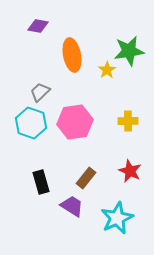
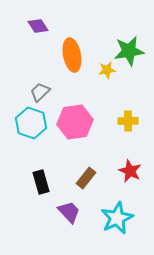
purple diamond: rotated 45 degrees clockwise
yellow star: rotated 24 degrees clockwise
purple trapezoid: moved 3 px left, 6 px down; rotated 15 degrees clockwise
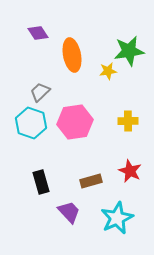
purple diamond: moved 7 px down
yellow star: moved 1 px right, 1 px down
brown rectangle: moved 5 px right, 3 px down; rotated 35 degrees clockwise
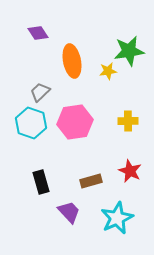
orange ellipse: moved 6 px down
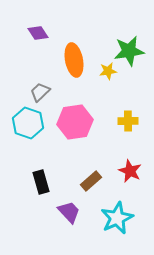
orange ellipse: moved 2 px right, 1 px up
cyan hexagon: moved 3 px left
brown rectangle: rotated 25 degrees counterclockwise
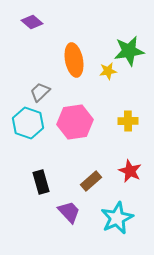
purple diamond: moved 6 px left, 11 px up; rotated 15 degrees counterclockwise
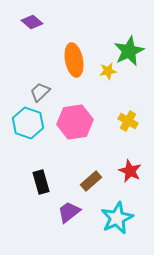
green star: rotated 16 degrees counterclockwise
yellow cross: rotated 30 degrees clockwise
purple trapezoid: rotated 85 degrees counterclockwise
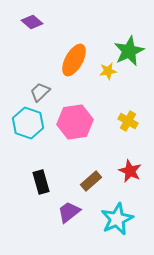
orange ellipse: rotated 40 degrees clockwise
cyan star: moved 1 px down
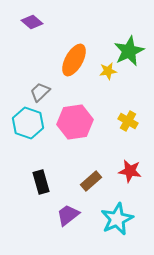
red star: rotated 15 degrees counterclockwise
purple trapezoid: moved 1 px left, 3 px down
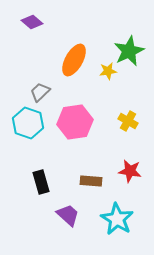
brown rectangle: rotated 45 degrees clockwise
purple trapezoid: rotated 80 degrees clockwise
cyan star: rotated 16 degrees counterclockwise
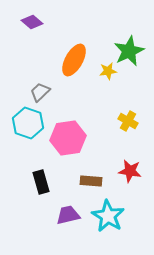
pink hexagon: moved 7 px left, 16 px down
purple trapezoid: rotated 55 degrees counterclockwise
cyan star: moved 9 px left, 3 px up
